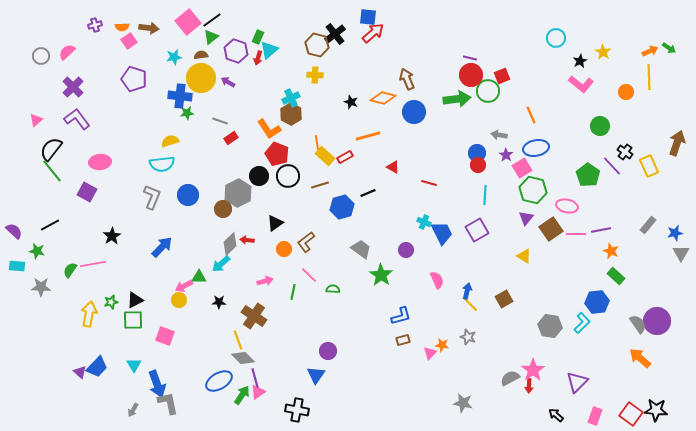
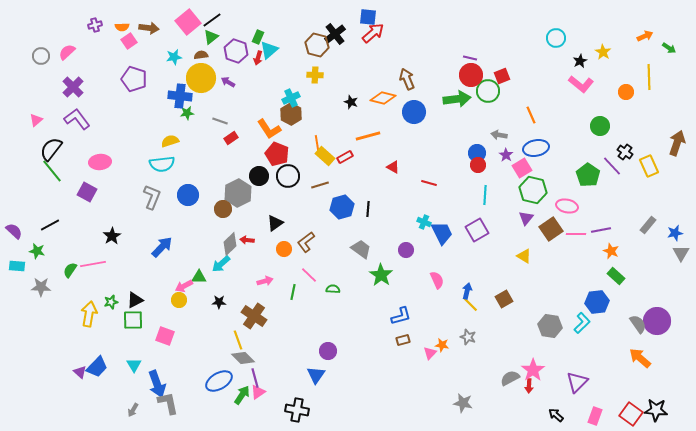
orange arrow at (650, 51): moved 5 px left, 15 px up
black line at (368, 193): moved 16 px down; rotated 63 degrees counterclockwise
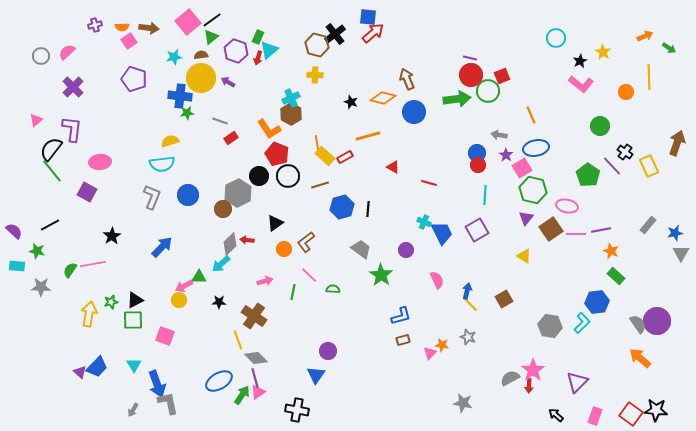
purple L-shape at (77, 119): moved 5 px left, 10 px down; rotated 44 degrees clockwise
gray diamond at (243, 358): moved 13 px right
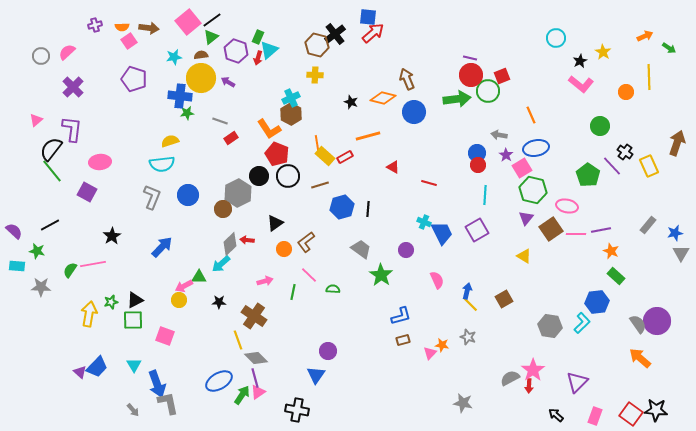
gray arrow at (133, 410): rotated 72 degrees counterclockwise
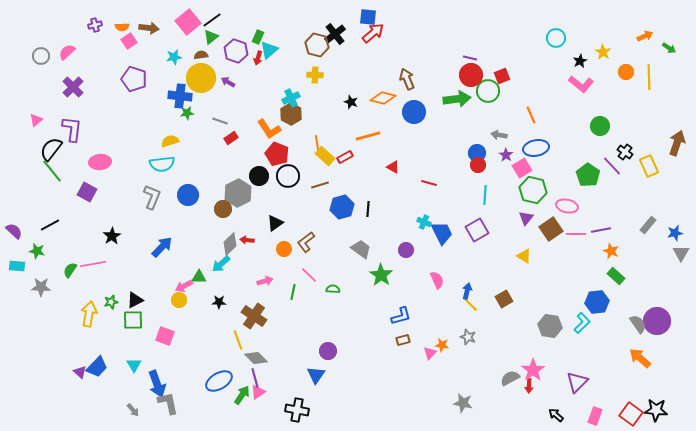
orange circle at (626, 92): moved 20 px up
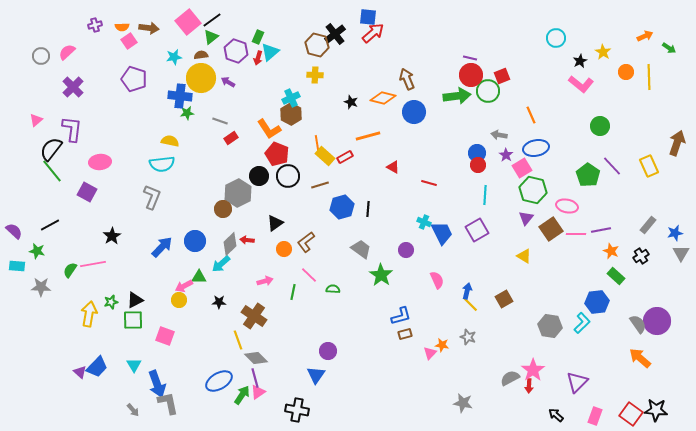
cyan triangle at (269, 50): moved 1 px right, 2 px down
green arrow at (457, 99): moved 3 px up
yellow semicircle at (170, 141): rotated 30 degrees clockwise
black cross at (625, 152): moved 16 px right, 104 px down; rotated 21 degrees clockwise
blue circle at (188, 195): moved 7 px right, 46 px down
brown rectangle at (403, 340): moved 2 px right, 6 px up
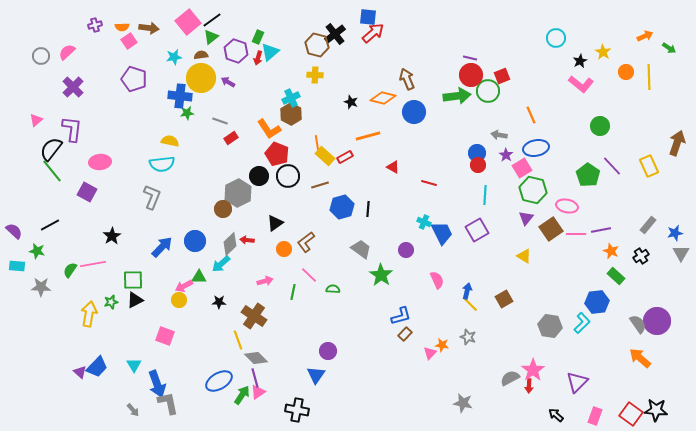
green square at (133, 320): moved 40 px up
brown rectangle at (405, 334): rotated 32 degrees counterclockwise
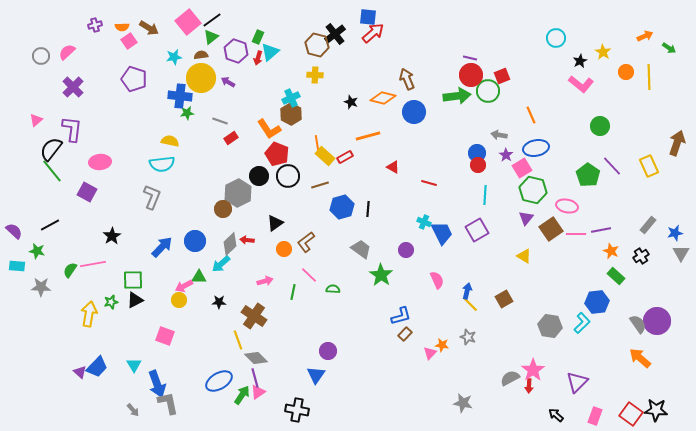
brown arrow at (149, 28): rotated 24 degrees clockwise
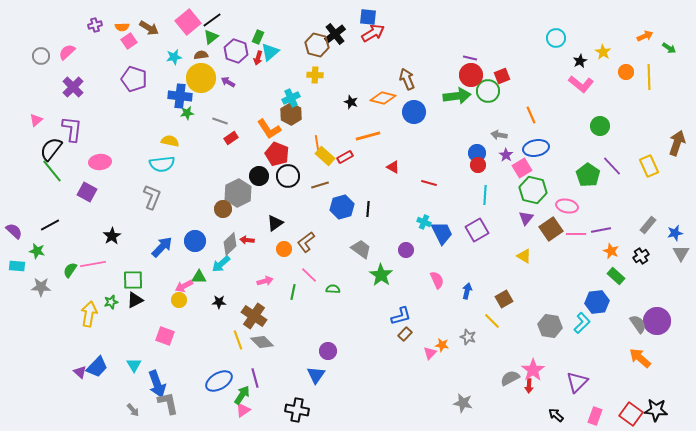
red arrow at (373, 33): rotated 10 degrees clockwise
yellow line at (470, 304): moved 22 px right, 17 px down
gray diamond at (256, 358): moved 6 px right, 16 px up
pink triangle at (258, 392): moved 15 px left, 18 px down
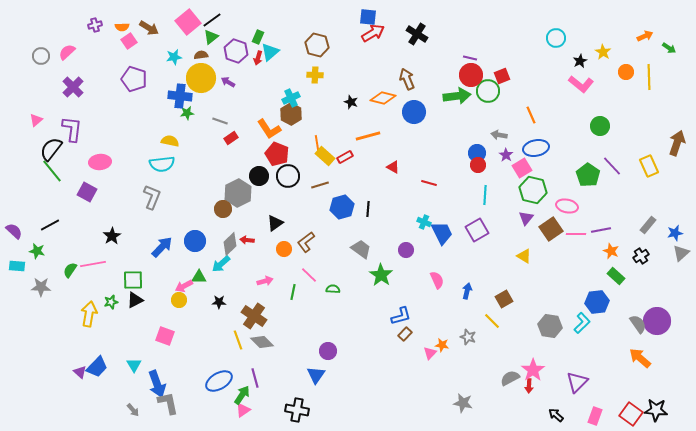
black cross at (335, 34): moved 82 px right; rotated 20 degrees counterclockwise
gray triangle at (681, 253): rotated 18 degrees clockwise
